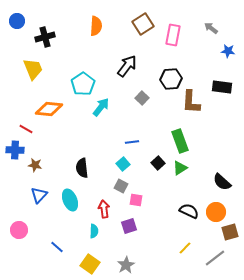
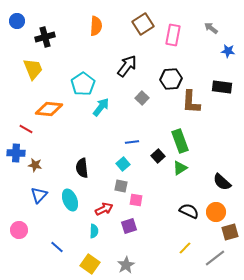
blue cross at (15, 150): moved 1 px right, 3 px down
black square at (158, 163): moved 7 px up
gray square at (121, 186): rotated 16 degrees counterclockwise
red arrow at (104, 209): rotated 72 degrees clockwise
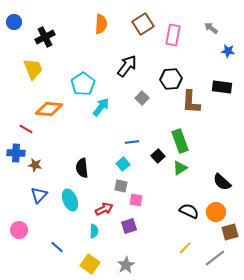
blue circle at (17, 21): moved 3 px left, 1 px down
orange semicircle at (96, 26): moved 5 px right, 2 px up
black cross at (45, 37): rotated 12 degrees counterclockwise
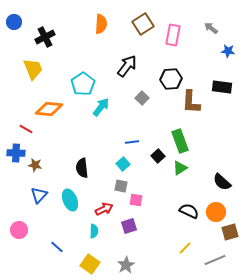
gray line at (215, 258): moved 2 px down; rotated 15 degrees clockwise
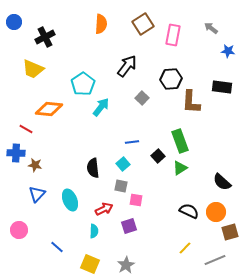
yellow trapezoid at (33, 69): rotated 135 degrees clockwise
black semicircle at (82, 168): moved 11 px right
blue triangle at (39, 195): moved 2 px left, 1 px up
yellow square at (90, 264): rotated 12 degrees counterclockwise
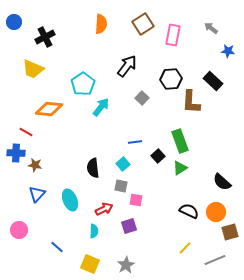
black rectangle at (222, 87): moved 9 px left, 6 px up; rotated 36 degrees clockwise
red line at (26, 129): moved 3 px down
blue line at (132, 142): moved 3 px right
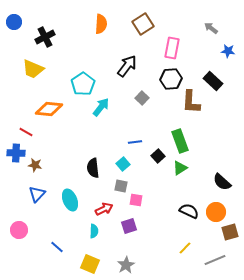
pink rectangle at (173, 35): moved 1 px left, 13 px down
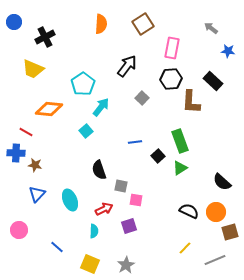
cyan square at (123, 164): moved 37 px left, 33 px up
black semicircle at (93, 168): moved 6 px right, 2 px down; rotated 12 degrees counterclockwise
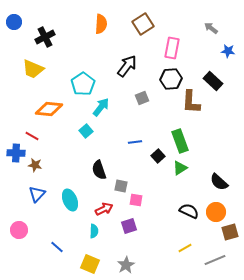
gray square at (142, 98): rotated 24 degrees clockwise
red line at (26, 132): moved 6 px right, 4 px down
black semicircle at (222, 182): moved 3 px left
yellow line at (185, 248): rotated 16 degrees clockwise
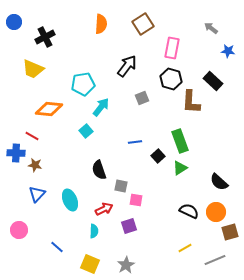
black hexagon at (171, 79): rotated 20 degrees clockwise
cyan pentagon at (83, 84): rotated 25 degrees clockwise
